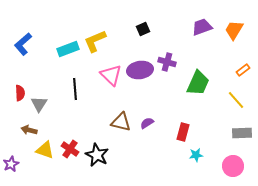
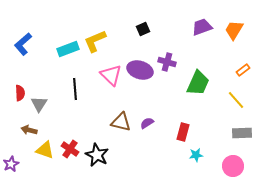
purple ellipse: rotated 25 degrees clockwise
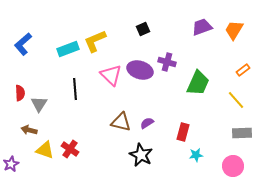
black star: moved 44 px right
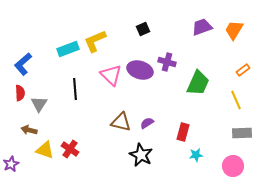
blue L-shape: moved 20 px down
yellow line: rotated 18 degrees clockwise
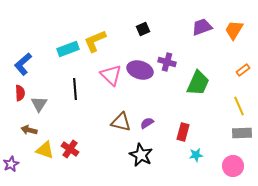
yellow line: moved 3 px right, 6 px down
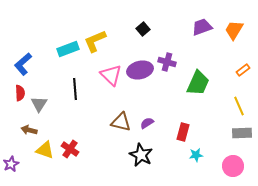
black square: rotated 16 degrees counterclockwise
purple ellipse: rotated 30 degrees counterclockwise
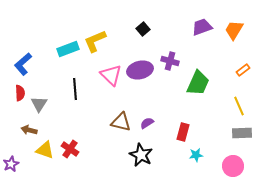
purple cross: moved 3 px right, 1 px up
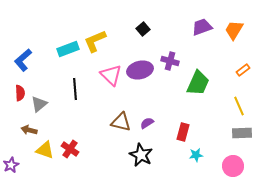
blue L-shape: moved 4 px up
gray triangle: rotated 18 degrees clockwise
purple star: moved 1 px down
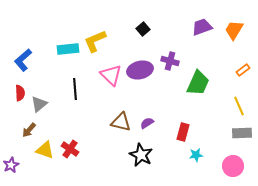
cyan rectangle: rotated 15 degrees clockwise
brown arrow: rotated 63 degrees counterclockwise
